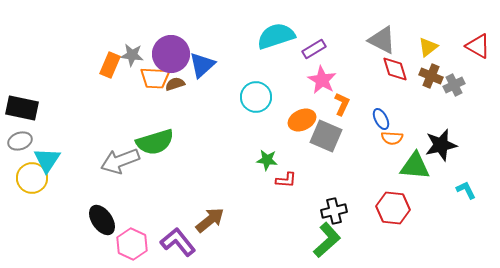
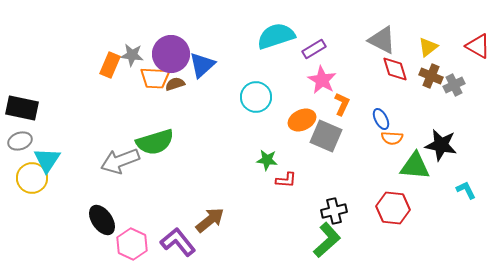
black star: rotated 24 degrees clockwise
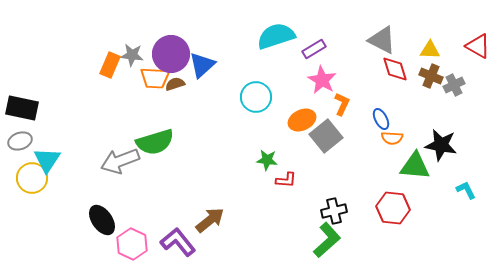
yellow triangle: moved 2 px right, 3 px down; rotated 40 degrees clockwise
gray square: rotated 28 degrees clockwise
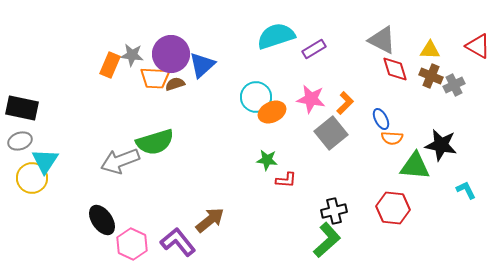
pink star: moved 11 px left, 19 px down; rotated 20 degrees counterclockwise
orange L-shape: moved 3 px right, 1 px up; rotated 20 degrees clockwise
orange ellipse: moved 30 px left, 8 px up
gray square: moved 5 px right, 3 px up
cyan triangle: moved 2 px left, 1 px down
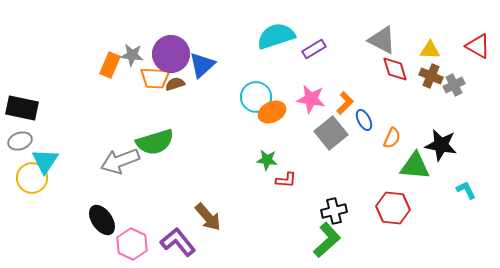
blue ellipse: moved 17 px left, 1 px down
orange semicircle: rotated 70 degrees counterclockwise
brown arrow: moved 2 px left, 3 px up; rotated 88 degrees clockwise
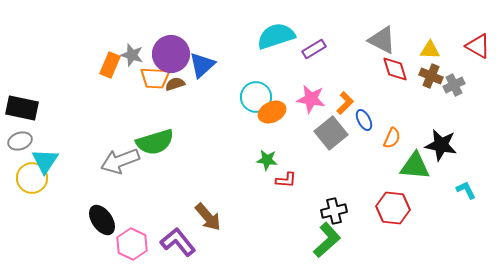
gray star: rotated 10 degrees clockwise
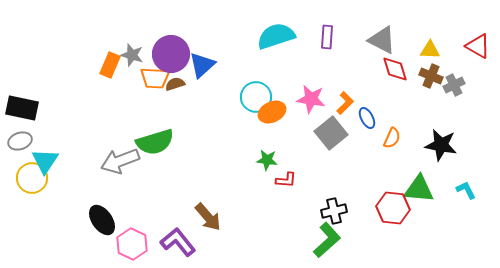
purple rectangle: moved 13 px right, 12 px up; rotated 55 degrees counterclockwise
blue ellipse: moved 3 px right, 2 px up
green triangle: moved 4 px right, 23 px down
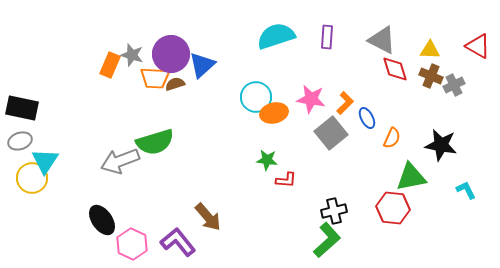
orange ellipse: moved 2 px right, 1 px down; rotated 12 degrees clockwise
green triangle: moved 8 px left, 12 px up; rotated 16 degrees counterclockwise
